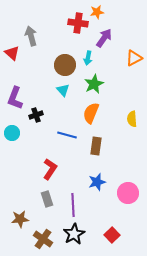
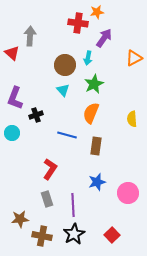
gray arrow: moved 1 px left; rotated 18 degrees clockwise
brown cross: moved 1 px left, 3 px up; rotated 24 degrees counterclockwise
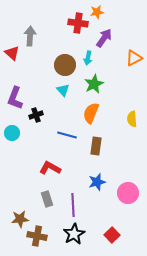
red L-shape: moved 1 px up; rotated 95 degrees counterclockwise
brown cross: moved 5 px left
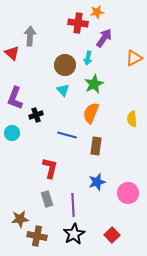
red L-shape: rotated 75 degrees clockwise
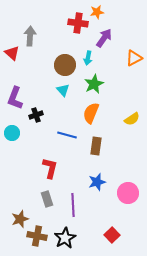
yellow semicircle: rotated 119 degrees counterclockwise
brown star: rotated 12 degrees counterclockwise
black star: moved 9 px left, 4 px down
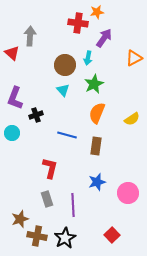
orange semicircle: moved 6 px right
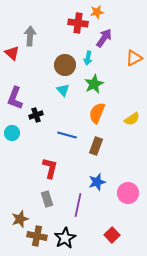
brown rectangle: rotated 12 degrees clockwise
purple line: moved 5 px right; rotated 15 degrees clockwise
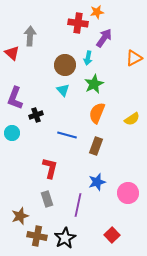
brown star: moved 3 px up
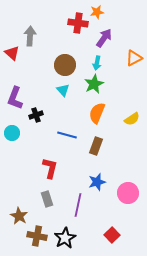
cyan arrow: moved 9 px right, 5 px down
brown star: moved 1 px left; rotated 24 degrees counterclockwise
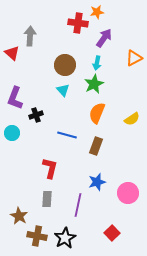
gray rectangle: rotated 21 degrees clockwise
red square: moved 2 px up
